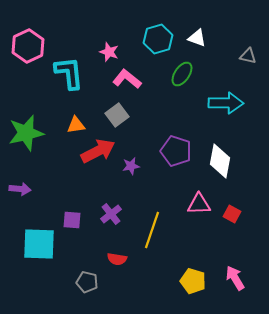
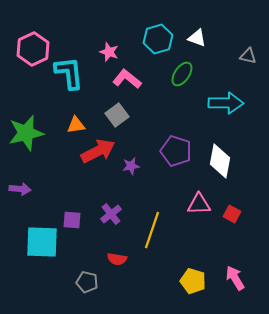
pink hexagon: moved 5 px right, 3 px down
cyan square: moved 3 px right, 2 px up
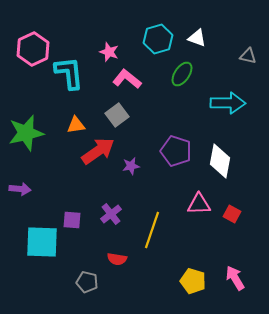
cyan arrow: moved 2 px right
red arrow: rotated 8 degrees counterclockwise
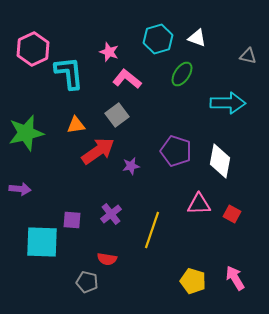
red semicircle: moved 10 px left
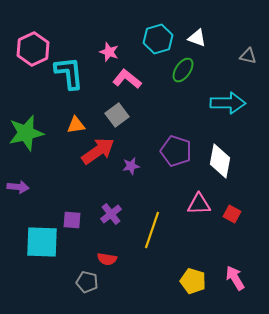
green ellipse: moved 1 px right, 4 px up
purple arrow: moved 2 px left, 2 px up
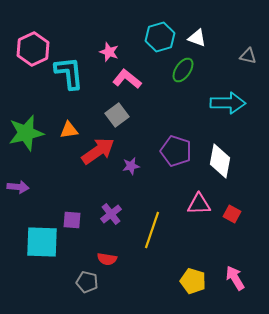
cyan hexagon: moved 2 px right, 2 px up
orange triangle: moved 7 px left, 5 px down
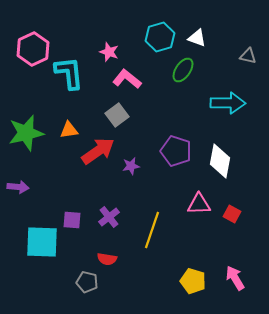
purple cross: moved 2 px left, 3 px down
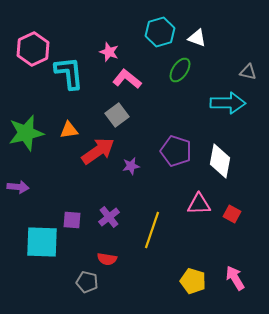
cyan hexagon: moved 5 px up
gray triangle: moved 16 px down
green ellipse: moved 3 px left
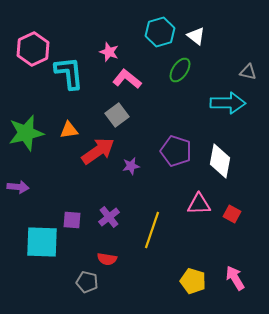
white triangle: moved 1 px left, 2 px up; rotated 18 degrees clockwise
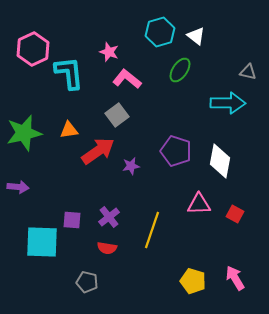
green star: moved 2 px left
red square: moved 3 px right
red semicircle: moved 11 px up
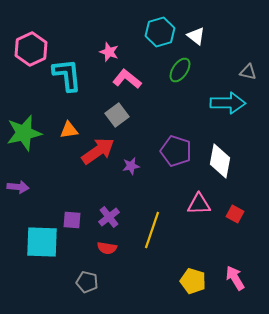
pink hexagon: moved 2 px left
cyan L-shape: moved 2 px left, 2 px down
